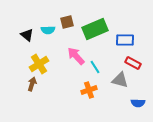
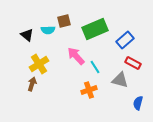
brown square: moved 3 px left, 1 px up
blue rectangle: rotated 42 degrees counterclockwise
blue semicircle: rotated 104 degrees clockwise
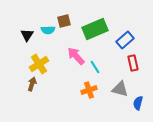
black triangle: rotated 24 degrees clockwise
red rectangle: rotated 49 degrees clockwise
gray triangle: moved 9 px down
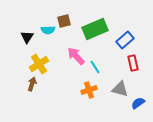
black triangle: moved 2 px down
blue semicircle: rotated 40 degrees clockwise
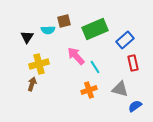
yellow cross: rotated 18 degrees clockwise
blue semicircle: moved 3 px left, 3 px down
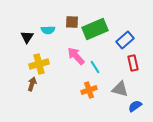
brown square: moved 8 px right, 1 px down; rotated 16 degrees clockwise
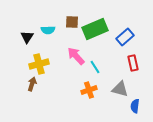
blue rectangle: moved 3 px up
blue semicircle: rotated 48 degrees counterclockwise
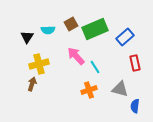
brown square: moved 1 px left, 2 px down; rotated 32 degrees counterclockwise
red rectangle: moved 2 px right
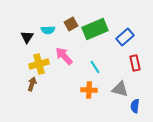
pink arrow: moved 12 px left
orange cross: rotated 21 degrees clockwise
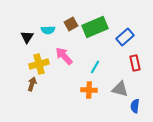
green rectangle: moved 2 px up
cyan line: rotated 64 degrees clockwise
